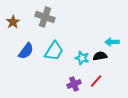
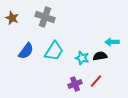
brown star: moved 1 px left, 4 px up; rotated 16 degrees counterclockwise
purple cross: moved 1 px right
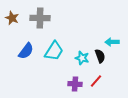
gray cross: moved 5 px left, 1 px down; rotated 18 degrees counterclockwise
black semicircle: rotated 80 degrees clockwise
purple cross: rotated 24 degrees clockwise
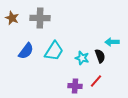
purple cross: moved 2 px down
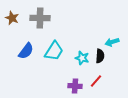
cyan arrow: rotated 16 degrees counterclockwise
black semicircle: rotated 24 degrees clockwise
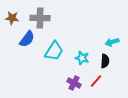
brown star: rotated 16 degrees counterclockwise
blue semicircle: moved 1 px right, 12 px up
black semicircle: moved 5 px right, 5 px down
purple cross: moved 1 px left, 3 px up; rotated 24 degrees clockwise
